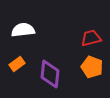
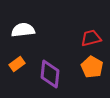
orange pentagon: rotated 10 degrees clockwise
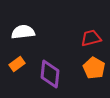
white semicircle: moved 2 px down
orange pentagon: moved 2 px right, 1 px down
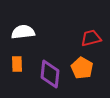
orange rectangle: rotated 56 degrees counterclockwise
orange pentagon: moved 12 px left
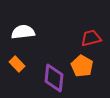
orange rectangle: rotated 42 degrees counterclockwise
orange pentagon: moved 2 px up
purple diamond: moved 4 px right, 4 px down
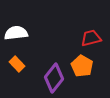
white semicircle: moved 7 px left, 1 px down
purple diamond: rotated 32 degrees clockwise
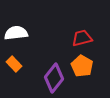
red trapezoid: moved 9 px left
orange rectangle: moved 3 px left
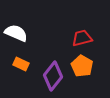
white semicircle: rotated 30 degrees clockwise
orange rectangle: moved 7 px right; rotated 21 degrees counterclockwise
purple diamond: moved 1 px left, 2 px up
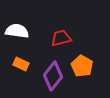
white semicircle: moved 1 px right, 2 px up; rotated 15 degrees counterclockwise
red trapezoid: moved 21 px left
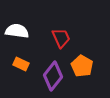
red trapezoid: rotated 80 degrees clockwise
